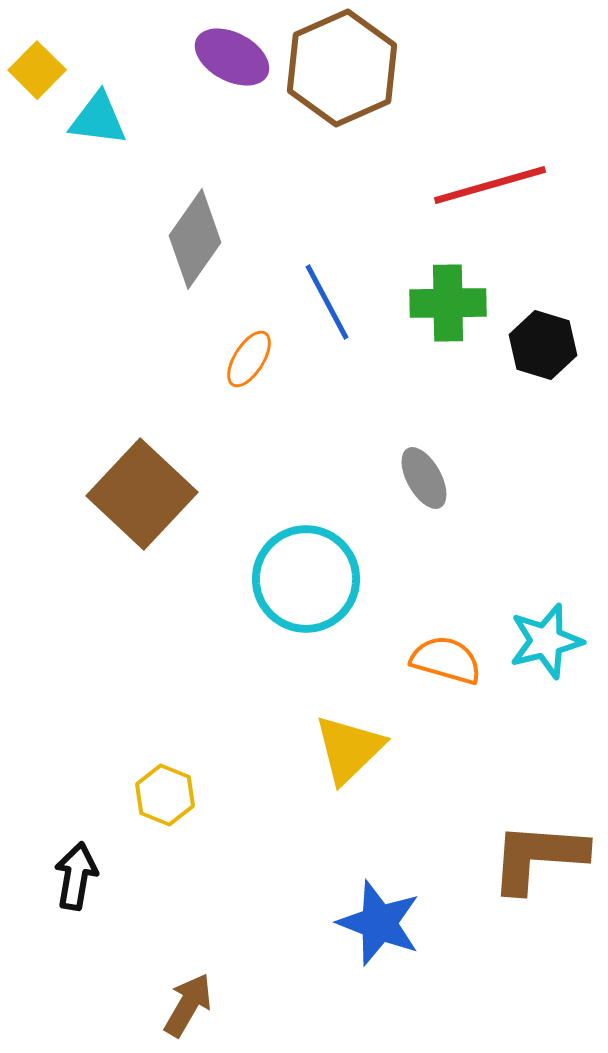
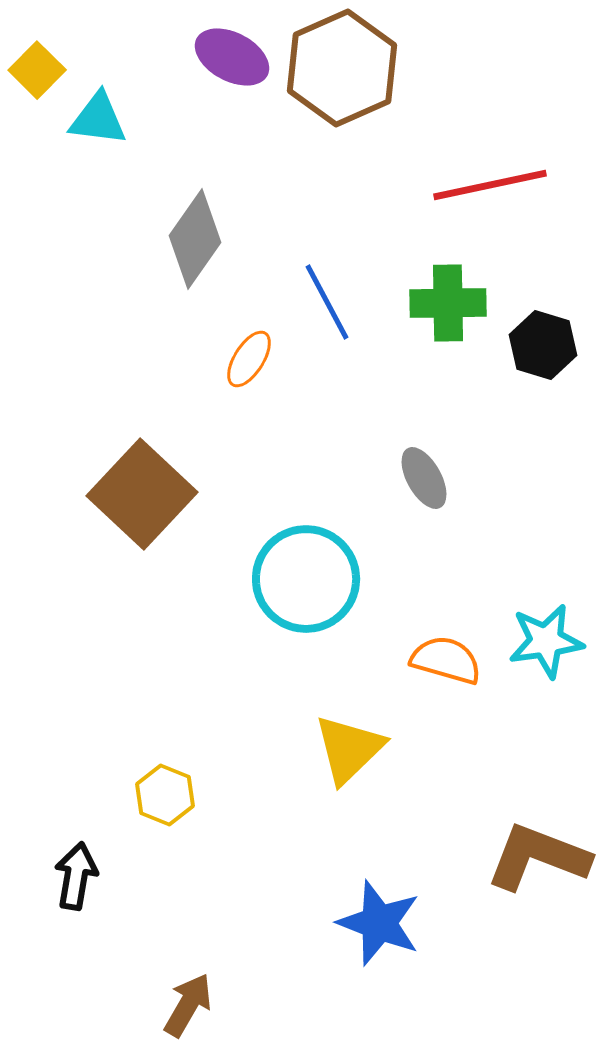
red line: rotated 4 degrees clockwise
cyan star: rotated 6 degrees clockwise
brown L-shape: rotated 17 degrees clockwise
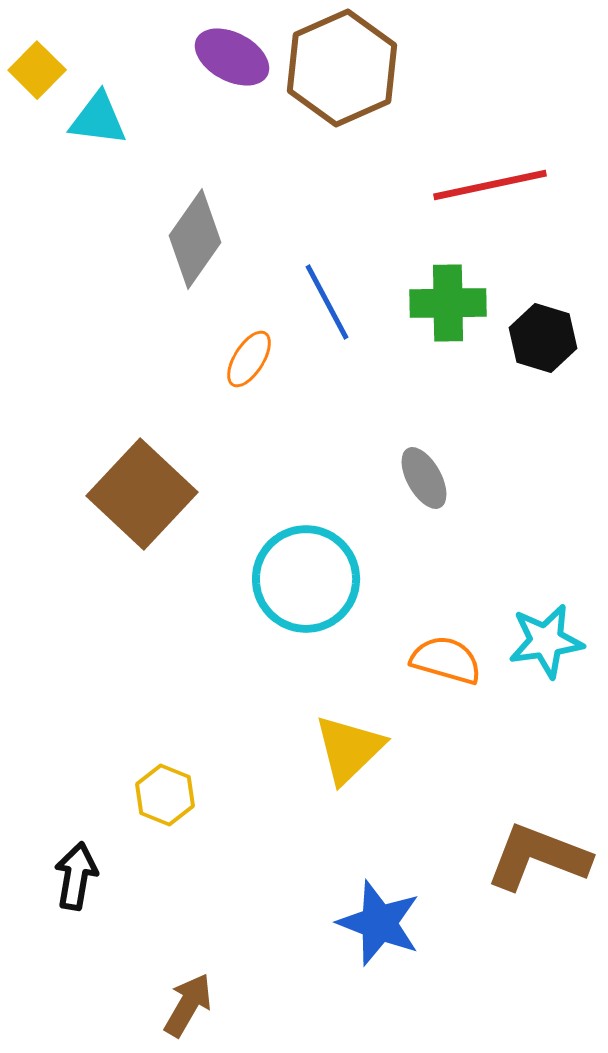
black hexagon: moved 7 px up
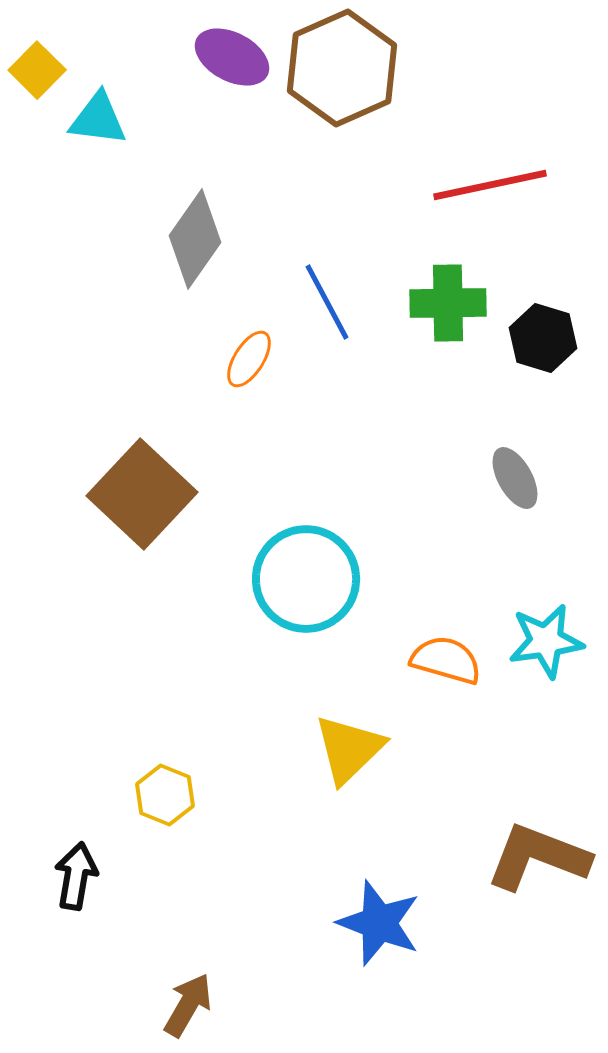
gray ellipse: moved 91 px right
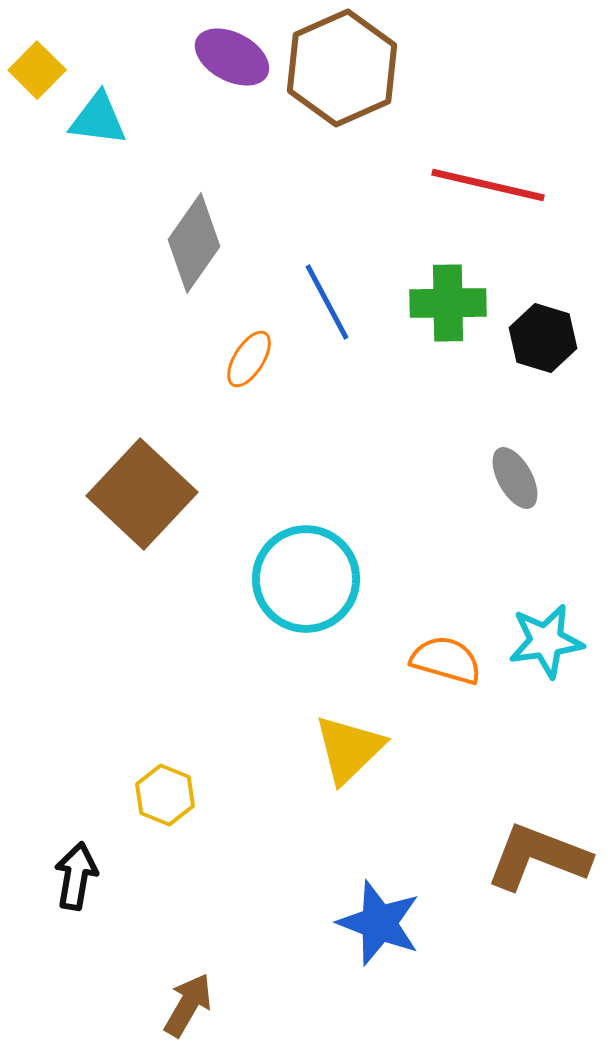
red line: moved 2 px left; rotated 25 degrees clockwise
gray diamond: moved 1 px left, 4 px down
